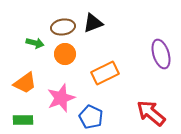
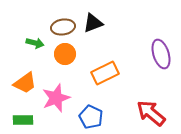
pink star: moved 5 px left
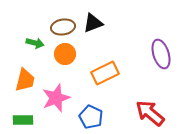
orange trapezoid: moved 3 px up; rotated 40 degrees counterclockwise
red arrow: moved 1 px left
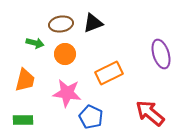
brown ellipse: moved 2 px left, 3 px up
orange rectangle: moved 4 px right
pink star: moved 11 px right, 5 px up; rotated 28 degrees clockwise
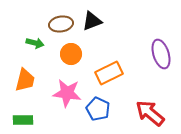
black triangle: moved 1 px left, 2 px up
orange circle: moved 6 px right
blue pentagon: moved 7 px right, 8 px up
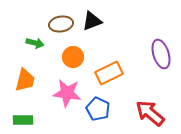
orange circle: moved 2 px right, 3 px down
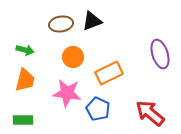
green arrow: moved 10 px left, 7 px down
purple ellipse: moved 1 px left
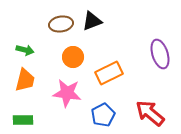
blue pentagon: moved 5 px right, 6 px down; rotated 20 degrees clockwise
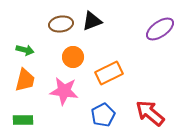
purple ellipse: moved 25 px up; rotated 72 degrees clockwise
pink star: moved 3 px left, 2 px up
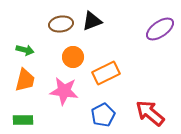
orange rectangle: moved 3 px left
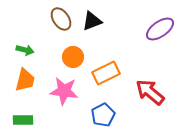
brown ellipse: moved 5 px up; rotated 65 degrees clockwise
red arrow: moved 21 px up
